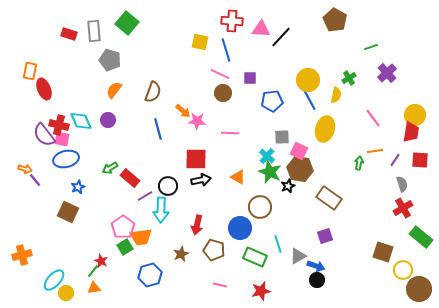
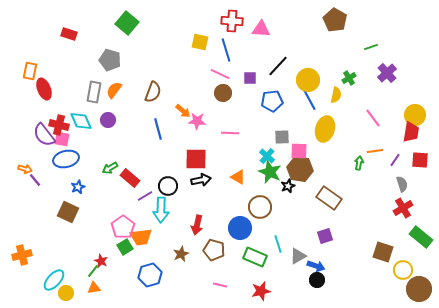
gray rectangle at (94, 31): moved 61 px down; rotated 15 degrees clockwise
black line at (281, 37): moved 3 px left, 29 px down
pink square at (299, 151): rotated 24 degrees counterclockwise
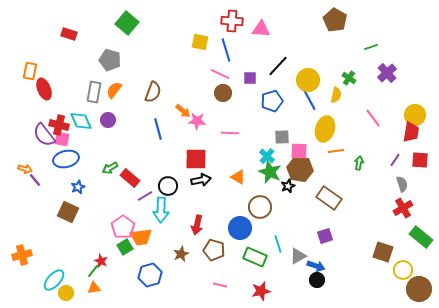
green cross at (349, 78): rotated 24 degrees counterclockwise
blue pentagon at (272, 101): rotated 10 degrees counterclockwise
orange line at (375, 151): moved 39 px left
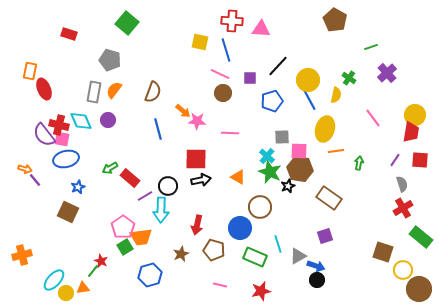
orange triangle at (94, 288): moved 11 px left
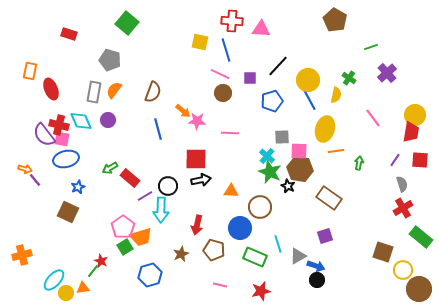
red ellipse at (44, 89): moved 7 px right
orange triangle at (238, 177): moved 7 px left, 14 px down; rotated 28 degrees counterclockwise
black star at (288, 186): rotated 24 degrees counterclockwise
orange trapezoid at (141, 237): rotated 10 degrees counterclockwise
